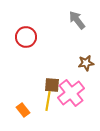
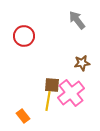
red circle: moved 2 px left, 1 px up
brown star: moved 4 px left
orange rectangle: moved 6 px down
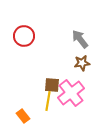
gray arrow: moved 3 px right, 19 px down
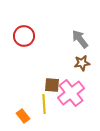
yellow line: moved 4 px left, 3 px down; rotated 12 degrees counterclockwise
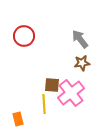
orange rectangle: moved 5 px left, 3 px down; rotated 24 degrees clockwise
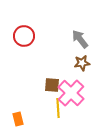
pink cross: rotated 8 degrees counterclockwise
yellow line: moved 14 px right, 4 px down
